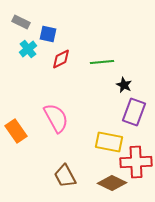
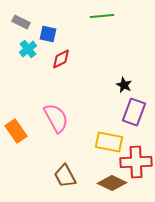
green line: moved 46 px up
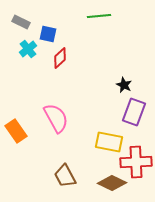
green line: moved 3 px left
red diamond: moved 1 px left, 1 px up; rotated 15 degrees counterclockwise
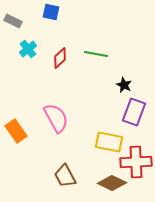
green line: moved 3 px left, 38 px down; rotated 15 degrees clockwise
gray rectangle: moved 8 px left, 1 px up
blue square: moved 3 px right, 22 px up
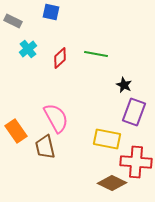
yellow rectangle: moved 2 px left, 3 px up
red cross: rotated 8 degrees clockwise
brown trapezoid: moved 20 px left, 29 px up; rotated 15 degrees clockwise
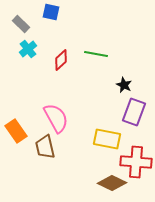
gray rectangle: moved 8 px right, 3 px down; rotated 18 degrees clockwise
red diamond: moved 1 px right, 2 px down
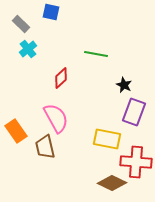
red diamond: moved 18 px down
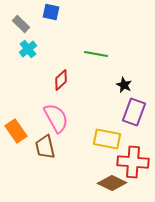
red diamond: moved 2 px down
red cross: moved 3 px left
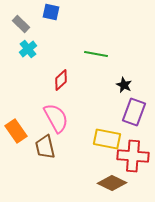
red cross: moved 6 px up
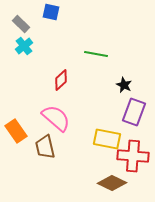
cyan cross: moved 4 px left, 3 px up
pink semicircle: rotated 20 degrees counterclockwise
